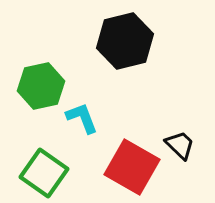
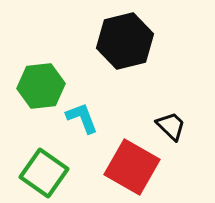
green hexagon: rotated 6 degrees clockwise
black trapezoid: moved 9 px left, 19 px up
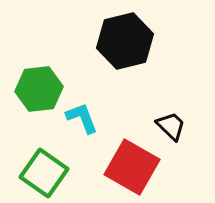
green hexagon: moved 2 px left, 3 px down
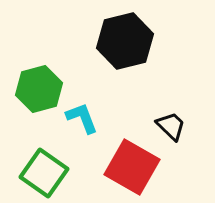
green hexagon: rotated 9 degrees counterclockwise
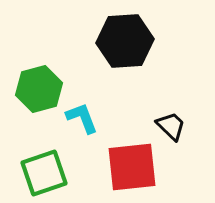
black hexagon: rotated 10 degrees clockwise
red square: rotated 36 degrees counterclockwise
green square: rotated 36 degrees clockwise
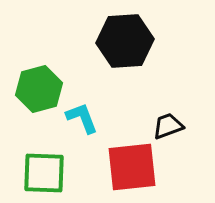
black trapezoid: moved 3 px left; rotated 64 degrees counterclockwise
green square: rotated 21 degrees clockwise
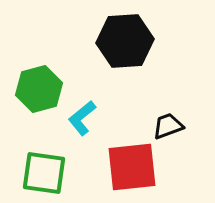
cyan L-shape: rotated 108 degrees counterclockwise
green square: rotated 6 degrees clockwise
